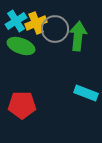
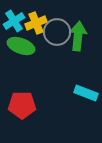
cyan cross: moved 2 px left
gray circle: moved 2 px right, 3 px down
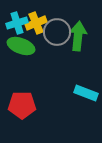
cyan cross: moved 3 px right, 2 px down; rotated 15 degrees clockwise
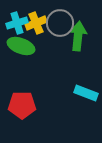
gray circle: moved 3 px right, 9 px up
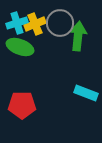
yellow cross: moved 1 px left, 1 px down
green ellipse: moved 1 px left, 1 px down
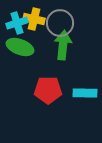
yellow cross: moved 1 px left, 5 px up; rotated 35 degrees clockwise
green arrow: moved 15 px left, 9 px down
cyan rectangle: moved 1 px left; rotated 20 degrees counterclockwise
red pentagon: moved 26 px right, 15 px up
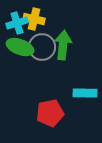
gray circle: moved 18 px left, 24 px down
red pentagon: moved 2 px right, 23 px down; rotated 12 degrees counterclockwise
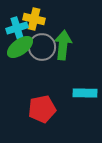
cyan cross: moved 5 px down
green ellipse: rotated 56 degrees counterclockwise
red pentagon: moved 8 px left, 4 px up
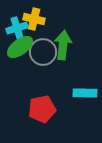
gray circle: moved 1 px right, 5 px down
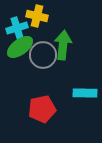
yellow cross: moved 3 px right, 3 px up
gray circle: moved 3 px down
